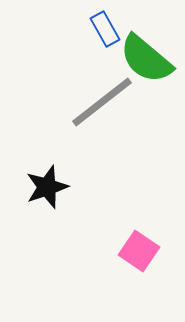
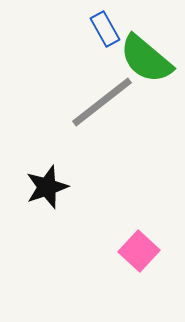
pink square: rotated 9 degrees clockwise
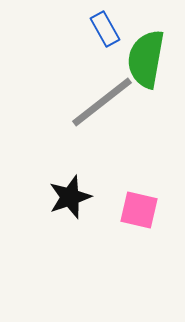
green semicircle: rotated 60 degrees clockwise
black star: moved 23 px right, 10 px down
pink square: moved 41 px up; rotated 30 degrees counterclockwise
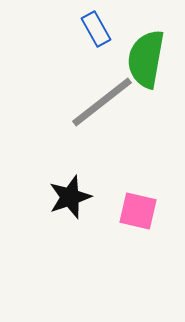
blue rectangle: moved 9 px left
pink square: moved 1 px left, 1 px down
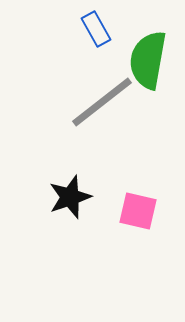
green semicircle: moved 2 px right, 1 px down
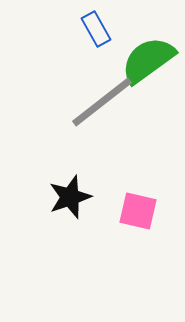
green semicircle: rotated 44 degrees clockwise
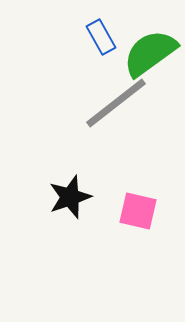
blue rectangle: moved 5 px right, 8 px down
green semicircle: moved 2 px right, 7 px up
gray line: moved 14 px right, 1 px down
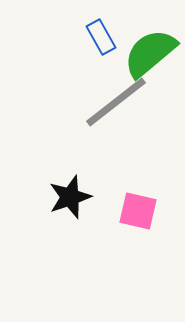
green semicircle: rotated 4 degrees counterclockwise
gray line: moved 1 px up
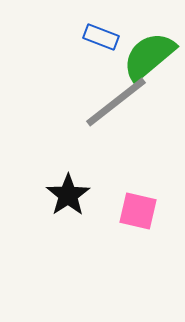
blue rectangle: rotated 40 degrees counterclockwise
green semicircle: moved 1 px left, 3 px down
black star: moved 2 px left, 2 px up; rotated 15 degrees counterclockwise
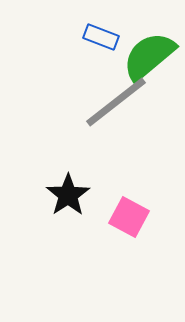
pink square: moved 9 px left, 6 px down; rotated 15 degrees clockwise
